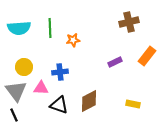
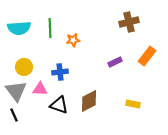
pink triangle: moved 1 px left, 1 px down
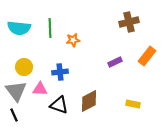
cyan semicircle: rotated 10 degrees clockwise
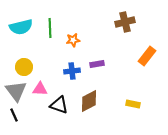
brown cross: moved 4 px left
cyan semicircle: moved 2 px right, 1 px up; rotated 20 degrees counterclockwise
purple rectangle: moved 18 px left, 2 px down; rotated 16 degrees clockwise
blue cross: moved 12 px right, 1 px up
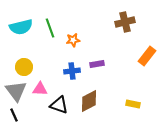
green line: rotated 18 degrees counterclockwise
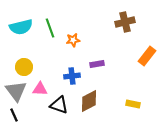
blue cross: moved 5 px down
